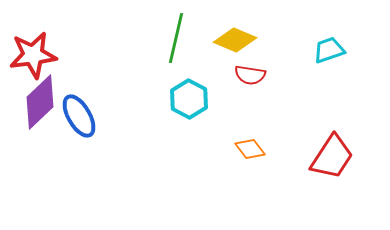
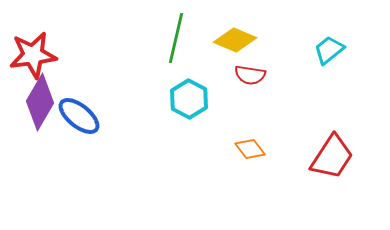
cyan trapezoid: rotated 20 degrees counterclockwise
purple diamond: rotated 16 degrees counterclockwise
blue ellipse: rotated 21 degrees counterclockwise
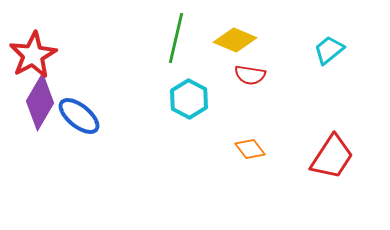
red star: rotated 21 degrees counterclockwise
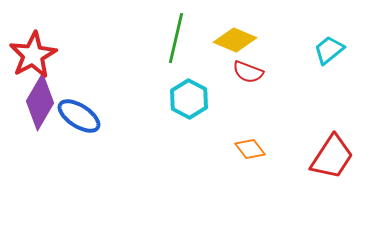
red semicircle: moved 2 px left, 3 px up; rotated 12 degrees clockwise
blue ellipse: rotated 6 degrees counterclockwise
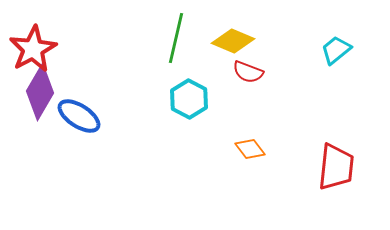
yellow diamond: moved 2 px left, 1 px down
cyan trapezoid: moved 7 px right
red star: moved 6 px up
purple diamond: moved 10 px up
red trapezoid: moved 4 px right, 10 px down; rotated 27 degrees counterclockwise
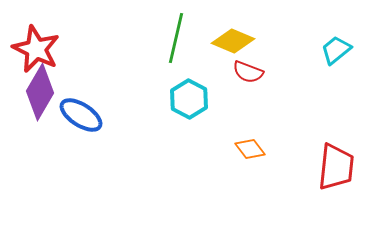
red star: moved 3 px right; rotated 18 degrees counterclockwise
blue ellipse: moved 2 px right, 1 px up
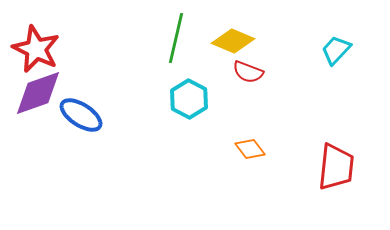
cyan trapezoid: rotated 8 degrees counterclockwise
purple diamond: moved 2 px left, 1 px down; rotated 40 degrees clockwise
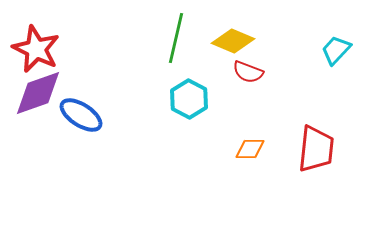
orange diamond: rotated 52 degrees counterclockwise
red trapezoid: moved 20 px left, 18 px up
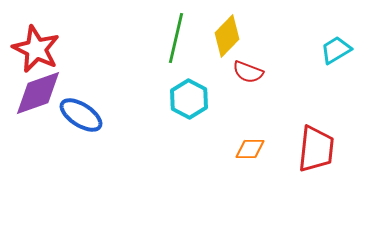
yellow diamond: moved 6 px left, 5 px up; rotated 69 degrees counterclockwise
cyan trapezoid: rotated 16 degrees clockwise
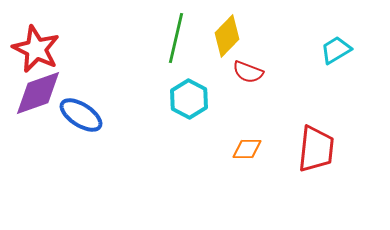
orange diamond: moved 3 px left
